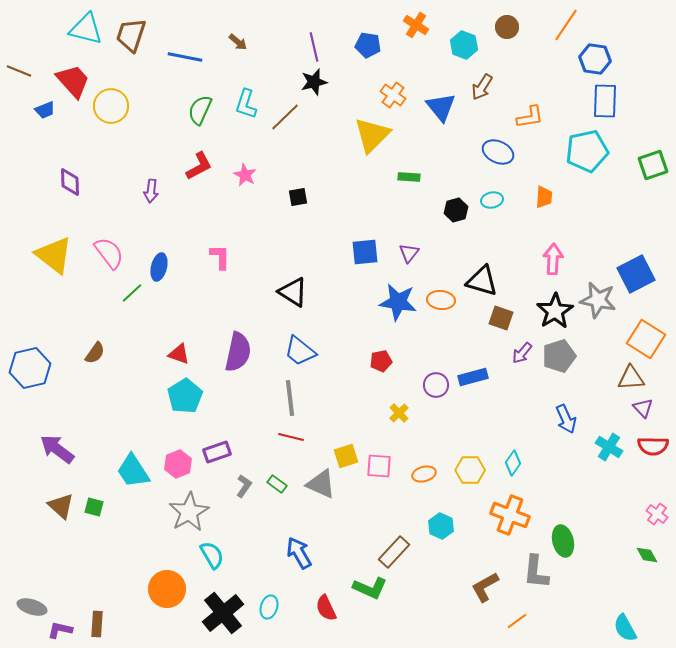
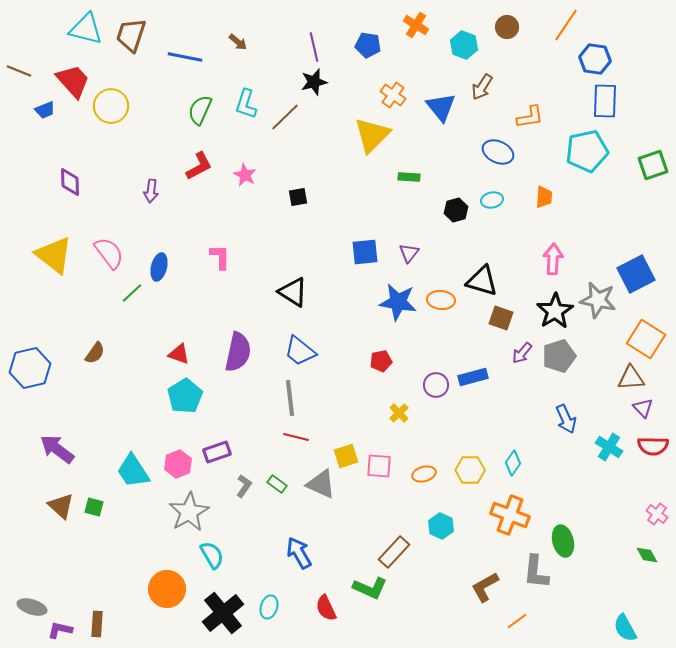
red line at (291, 437): moved 5 px right
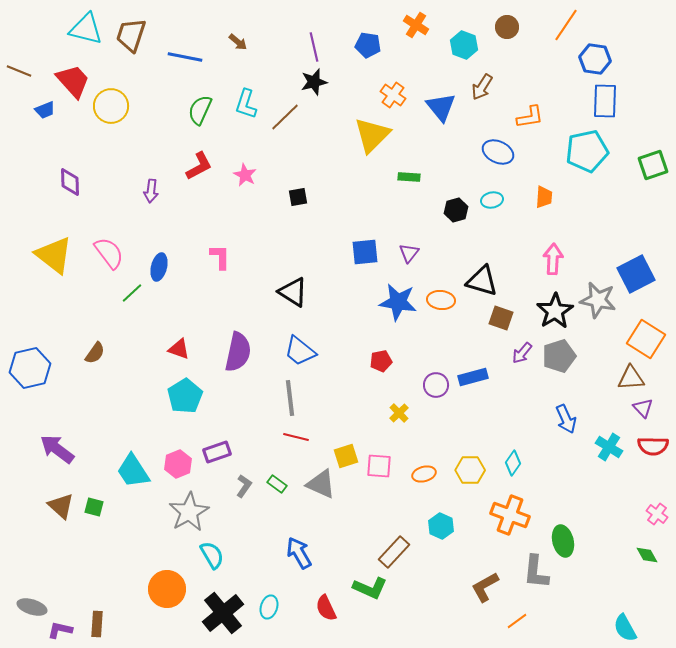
red triangle at (179, 354): moved 5 px up
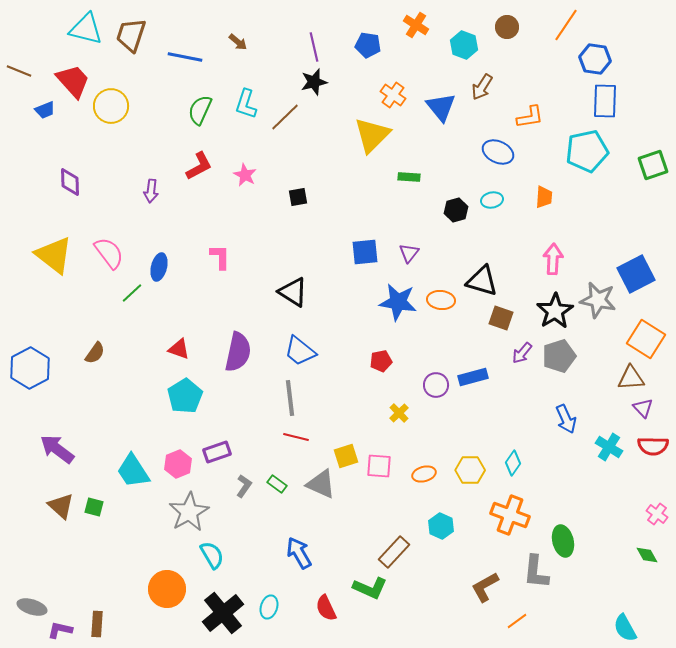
blue hexagon at (30, 368): rotated 15 degrees counterclockwise
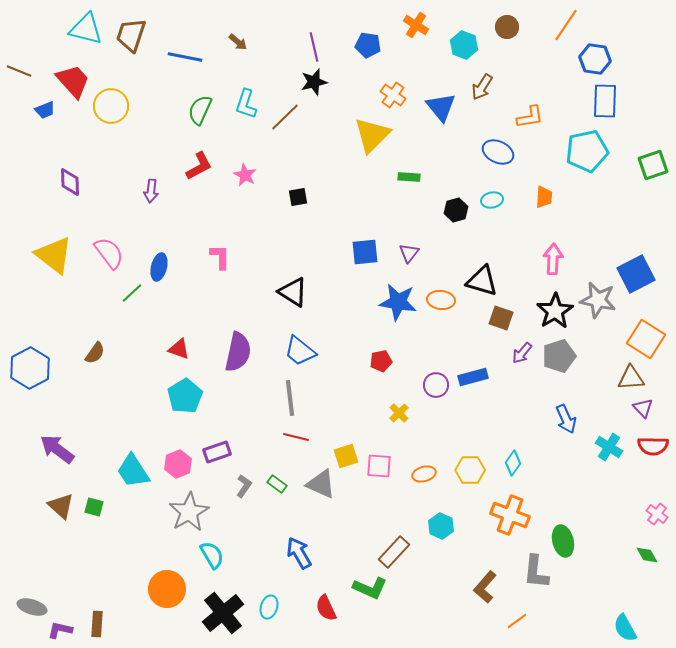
brown L-shape at (485, 587): rotated 20 degrees counterclockwise
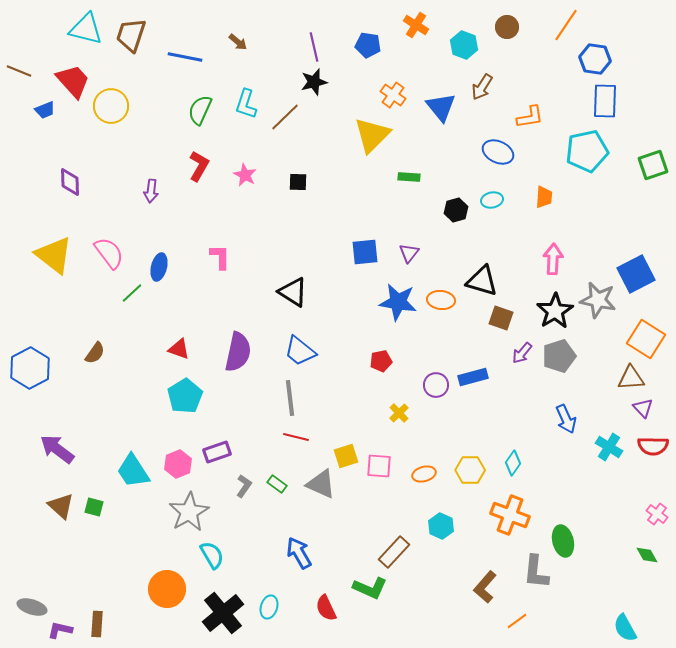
red L-shape at (199, 166): rotated 32 degrees counterclockwise
black square at (298, 197): moved 15 px up; rotated 12 degrees clockwise
